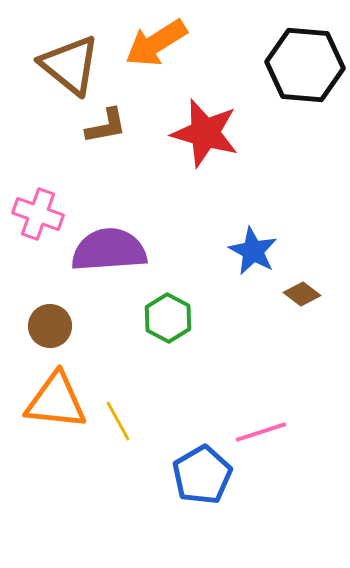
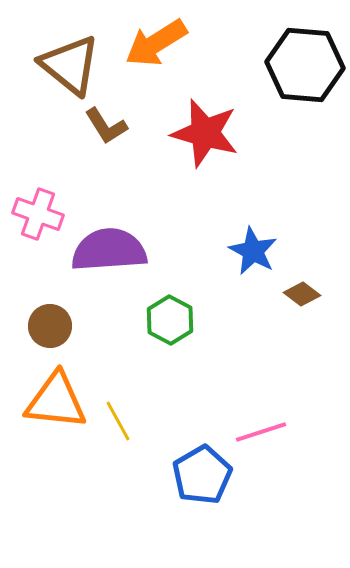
brown L-shape: rotated 69 degrees clockwise
green hexagon: moved 2 px right, 2 px down
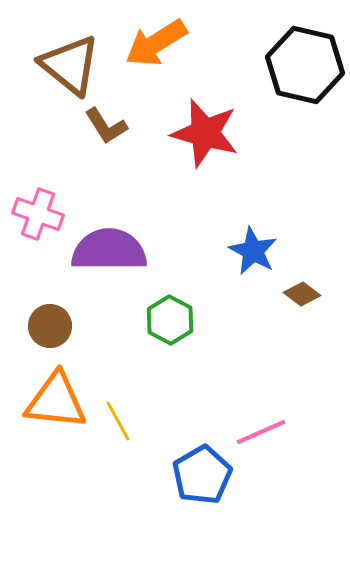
black hexagon: rotated 8 degrees clockwise
purple semicircle: rotated 4 degrees clockwise
pink line: rotated 6 degrees counterclockwise
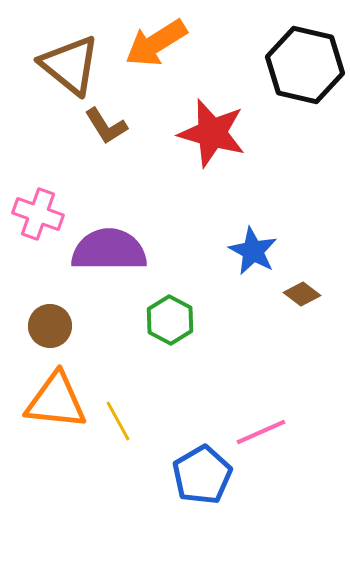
red star: moved 7 px right
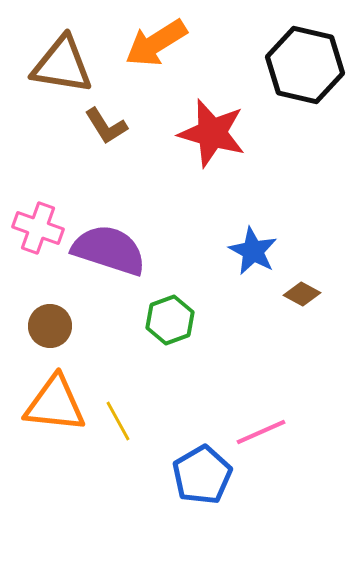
brown triangle: moved 8 px left; rotated 30 degrees counterclockwise
pink cross: moved 14 px down
purple semicircle: rotated 18 degrees clockwise
brown diamond: rotated 9 degrees counterclockwise
green hexagon: rotated 12 degrees clockwise
orange triangle: moved 1 px left, 3 px down
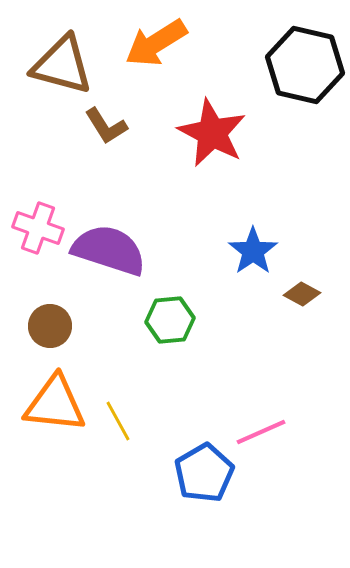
brown triangle: rotated 6 degrees clockwise
red star: rotated 12 degrees clockwise
blue star: rotated 9 degrees clockwise
green hexagon: rotated 15 degrees clockwise
blue pentagon: moved 2 px right, 2 px up
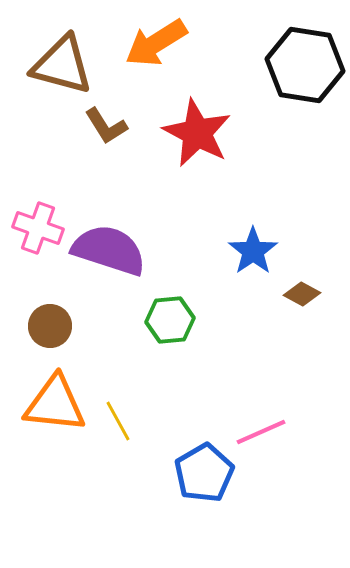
black hexagon: rotated 4 degrees counterclockwise
red star: moved 15 px left
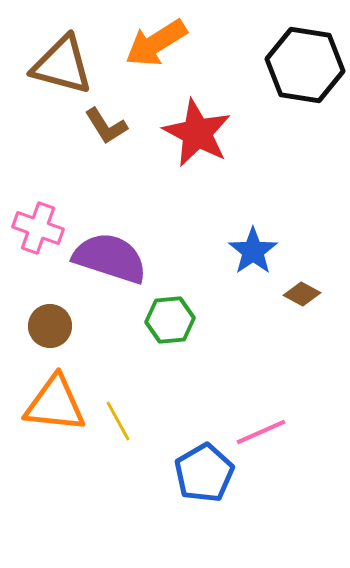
purple semicircle: moved 1 px right, 8 px down
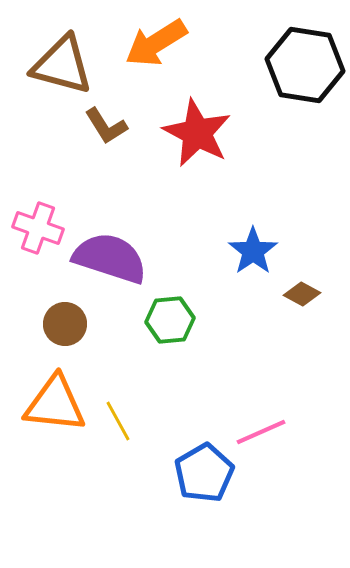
brown circle: moved 15 px right, 2 px up
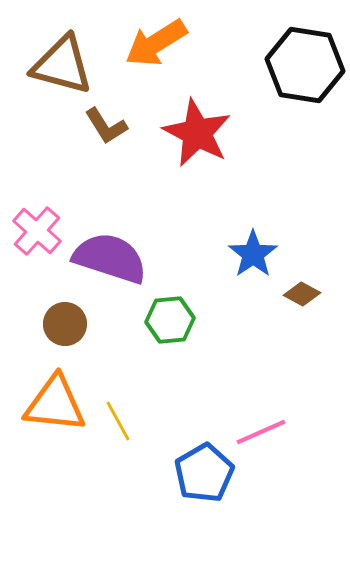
pink cross: moved 1 px left, 3 px down; rotated 21 degrees clockwise
blue star: moved 3 px down
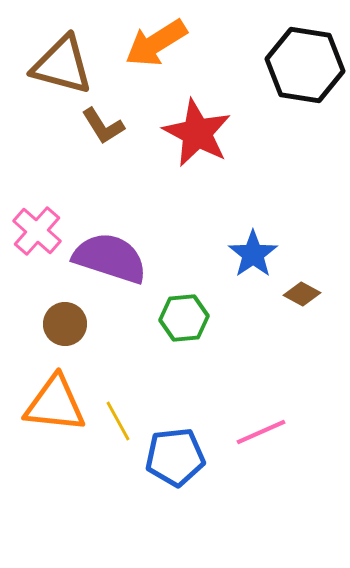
brown L-shape: moved 3 px left
green hexagon: moved 14 px right, 2 px up
blue pentagon: moved 29 px left, 16 px up; rotated 24 degrees clockwise
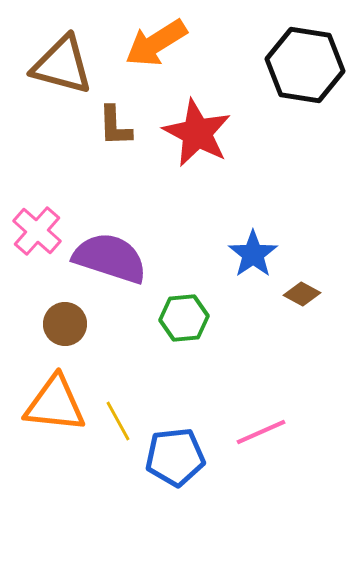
brown L-shape: moved 12 px right; rotated 30 degrees clockwise
